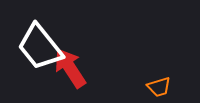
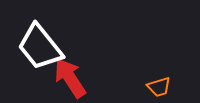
red arrow: moved 10 px down
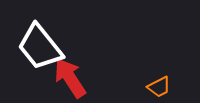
orange trapezoid: rotated 10 degrees counterclockwise
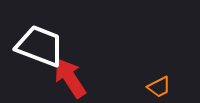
white trapezoid: moved 1 px up; rotated 150 degrees clockwise
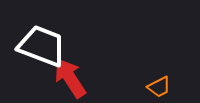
white trapezoid: moved 2 px right
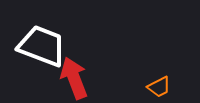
red arrow: moved 4 px right; rotated 12 degrees clockwise
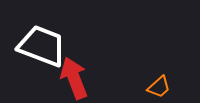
orange trapezoid: rotated 15 degrees counterclockwise
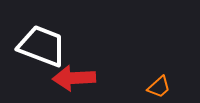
red arrow: rotated 72 degrees counterclockwise
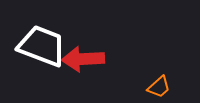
red arrow: moved 9 px right, 19 px up
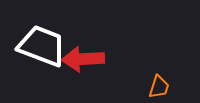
orange trapezoid: rotated 30 degrees counterclockwise
